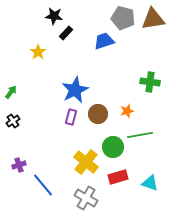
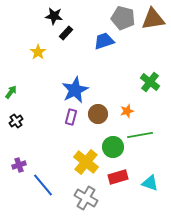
green cross: rotated 30 degrees clockwise
black cross: moved 3 px right
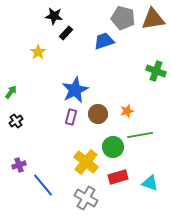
green cross: moved 6 px right, 11 px up; rotated 18 degrees counterclockwise
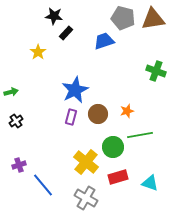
green arrow: rotated 40 degrees clockwise
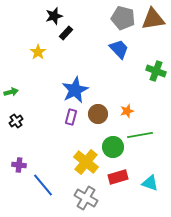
black star: rotated 24 degrees counterclockwise
blue trapezoid: moved 15 px right, 8 px down; rotated 65 degrees clockwise
purple cross: rotated 24 degrees clockwise
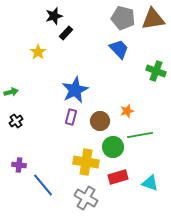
brown circle: moved 2 px right, 7 px down
yellow cross: rotated 30 degrees counterclockwise
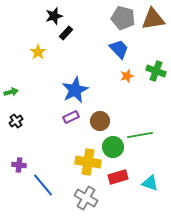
orange star: moved 35 px up
purple rectangle: rotated 49 degrees clockwise
yellow cross: moved 2 px right
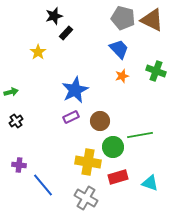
brown triangle: moved 1 px left, 1 px down; rotated 35 degrees clockwise
orange star: moved 5 px left
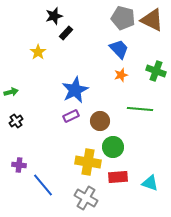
orange star: moved 1 px left, 1 px up
purple rectangle: moved 1 px up
green line: moved 26 px up; rotated 15 degrees clockwise
red rectangle: rotated 12 degrees clockwise
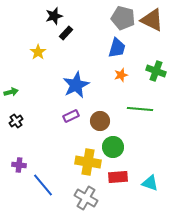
blue trapezoid: moved 2 px left, 1 px up; rotated 60 degrees clockwise
blue star: moved 1 px right, 5 px up
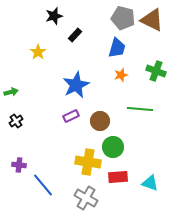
black rectangle: moved 9 px right, 2 px down
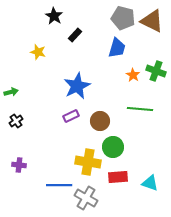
black star: rotated 24 degrees counterclockwise
brown triangle: moved 1 px down
yellow star: rotated 21 degrees counterclockwise
orange star: moved 12 px right; rotated 24 degrees counterclockwise
blue star: moved 1 px right, 1 px down
blue line: moved 16 px right; rotated 50 degrees counterclockwise
